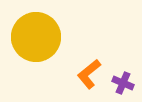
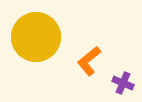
orange L-shape: moved 13 px up
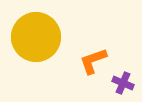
orange L-shape: moved 4 px right; rotated 20 degrees clockwise
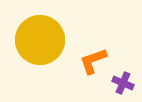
yellow circle: moved 4 px right, 3 px down
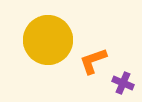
yellow circle: moved 8 px right
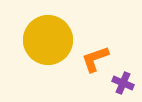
orange L-shape: moved 2 px right, 2 px up
